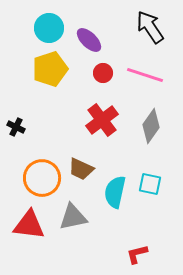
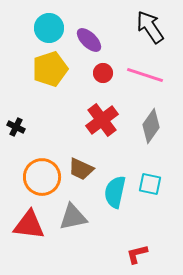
orange circle: moved 1 px up
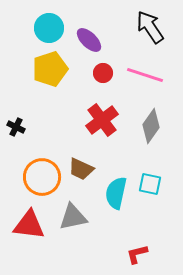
cyan semicircle: moved 1 px right, 1 px down
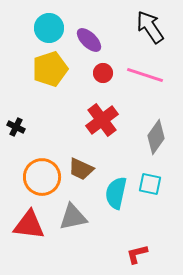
gray diamond: moved 5 px right, 11 px down
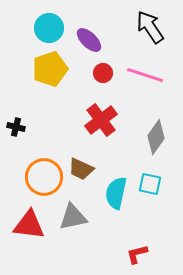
red cross: moved 1 px left
black cross: rotated 12 degrees counterclockwise
orange circle: moved 2 px right
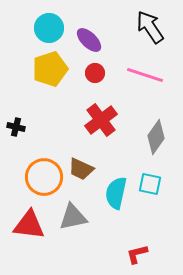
red circle: moved 8 px left
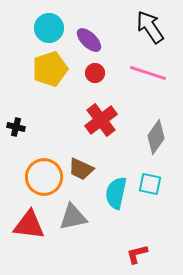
pink line: moved 3 px right, 2 px up
